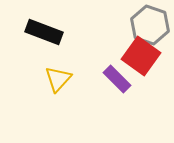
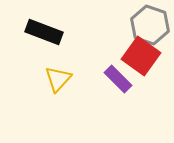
purple rectangle: moved 1 px right
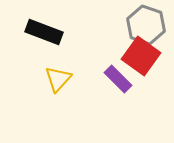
gray hexagon: moved 4 px left
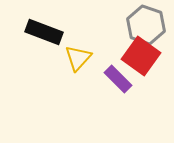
yellow triangle: moved 20 px right, 21 px up
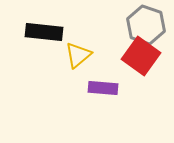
black rectangle: rotated 15 degrees counterclockwise
yellow triangle: moved 3 px up; rotated 8 degrees clockwise
purple rectangle: moved 15 px left, 9 px down; rotated 40 degrees counterclockwise
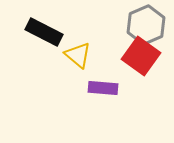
gray hexagon: rotated 18 degrees clockwise
black rectangle: rotated 21 degrees clockwise
yellow triangle: rotated 40 degrees counterclockwise
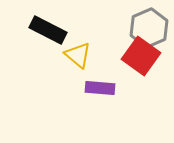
gray hexagon: moved 3 px right, 3 px down
black rectangle: moved 4 px right, 2 px up
purple rectangle: moved 3 px left
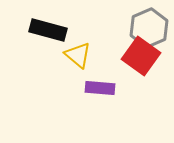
black rectangle: rotated 12 degrees counterclockwise
